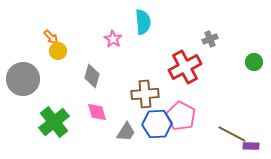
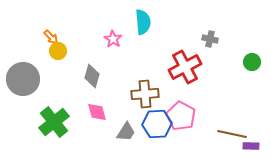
gray cross: rotated 35 degrees clockwise
green circle: moved 2 px left
brown line: rotated 16 degrees counterclockwise
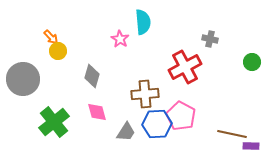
pink star: moved 7 px right
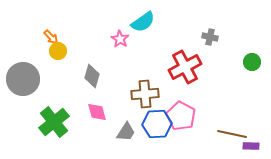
cyan semicircle: rotated 60 degrees clockwise
gray cross: moved 2 px up
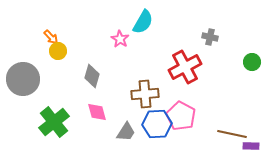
cyan semicircle: rotated 25 degrees counterclockwise
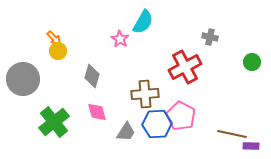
orange arrow: moved 3 px right, 1 px down
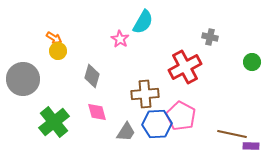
orange arrow: rotated 14 degrees counterclockwise
